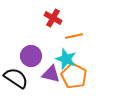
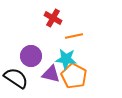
cyan star: rotated 15 degrees counterclockwise
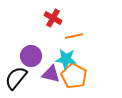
black semicircle: rotated 85 degrees counterclockwise
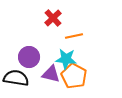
red cross: rotated 18 degrees clockwise
purple circle: moved 2 px left, 1 px down
black semicircle: rotated 60 degrees clockwise
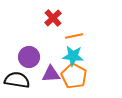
cyan star: moved 7 px right, 3 px up
purple triangle: rotated 18 degrees counterclockwise
black semicircle: moved 1 px right, 2 px down
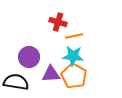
red cross: moved 5 px right, 4 px down; rotated 30 degrees counterclockwise
black semicircle: moved 1 px left, 2 px down
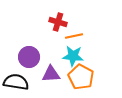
orange pentagon: moved 7 px right, 1 px down
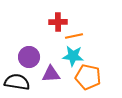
red cross: rotated 18 degrees counterclockwise
orange pentagon: moved 7 px right; rotated 15 degrees counterclockwise
black semicircle: moved 1 px right
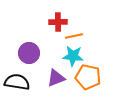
purple circle: moved 4 px up
purple triangle: moved 5 px right, 4 px down; rotated 18 degrees counterclockwise
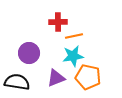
cyan star: rotated 15 degrees counterclockwise
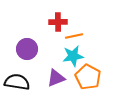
purple circle: moved 2 px left, 4 px up
orange pentagon: rotated 15 degrees clockwise
